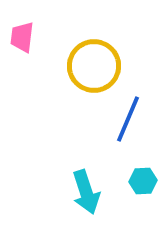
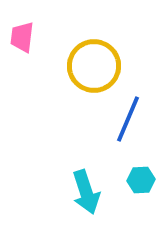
cyan hexagon: moved 2 px left, 1 px up
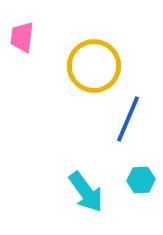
cyan arrow: rotated 18 degrees counterclockwise
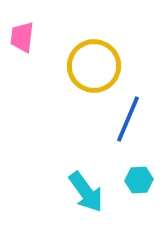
cyan hexagon: moved 2 px left
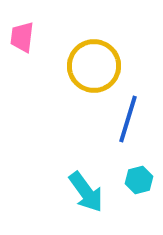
blue line: rotated 6 degrees counterclockwise
cyan hexagon: rotated 12 degrees counterclockwise
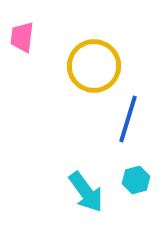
cyan hexagon: moved 3 px left
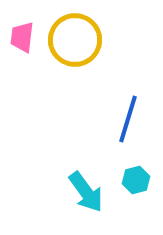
yellow circle: moved 19 px left, 26 px up
